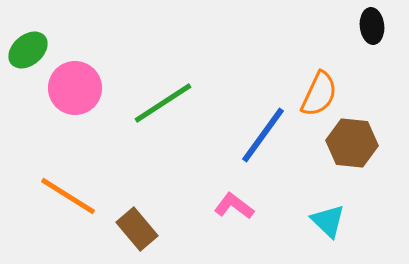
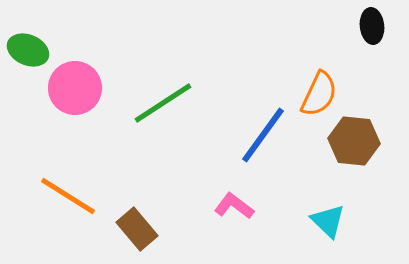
green ellipse: rotated 63 degrees clockwise
brown hexagon: moved 2 px right, 2 px up
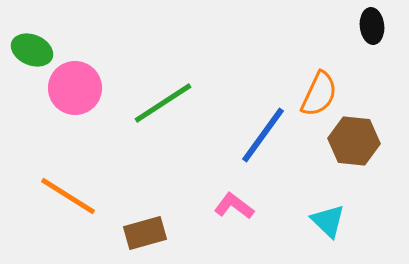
green ellipse: moved 4 px right
brown rectangle: moved 8 px right, 4 px down; rotated 66 degrees counterclockwise
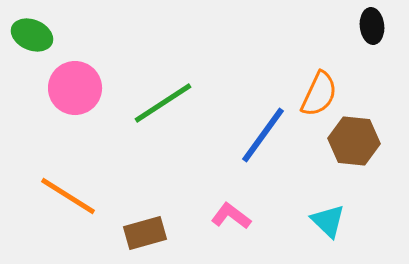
green ellipse: moved 15 px up
pink L-shape: moved 3 px left, 10 px down
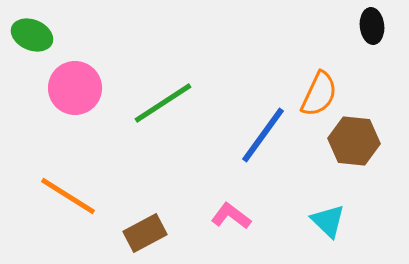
brown rectangle: rotated 12 degrees counterclockwise
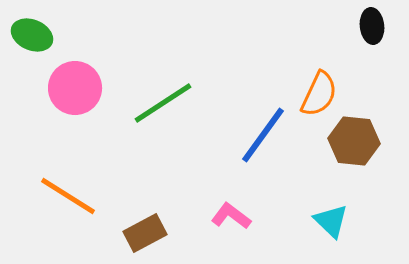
cyan triangle: moved 3 px right
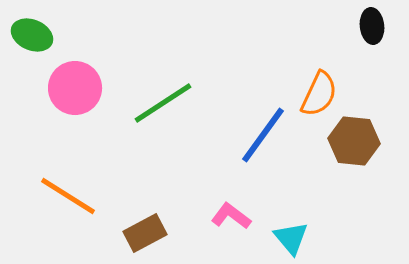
cyan triangle: moved 40 px left, 17 px down; rotated 6 degrees clockwise
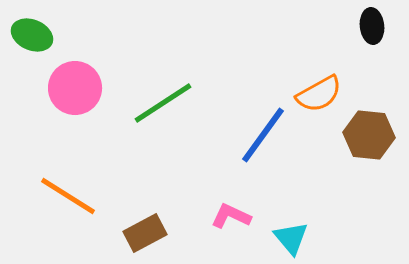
orange semicircle: rotated 36 degrees clockwise
brown hexagon: moved 15 px right, 6 px up
pink L-shape: rotated 12 degrees counterclockwise
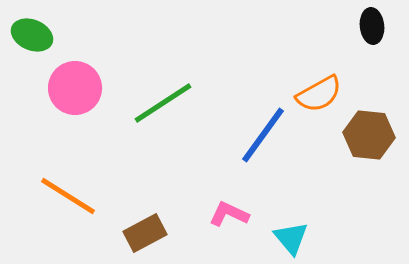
pink L-shape: moved 2 px left, 2 px up
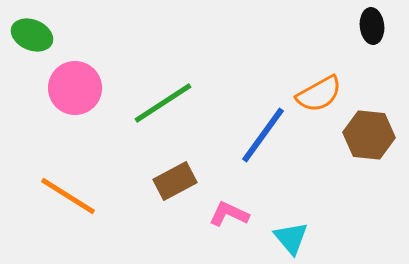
brown rectangle: moved 30 px right, 52 px up
